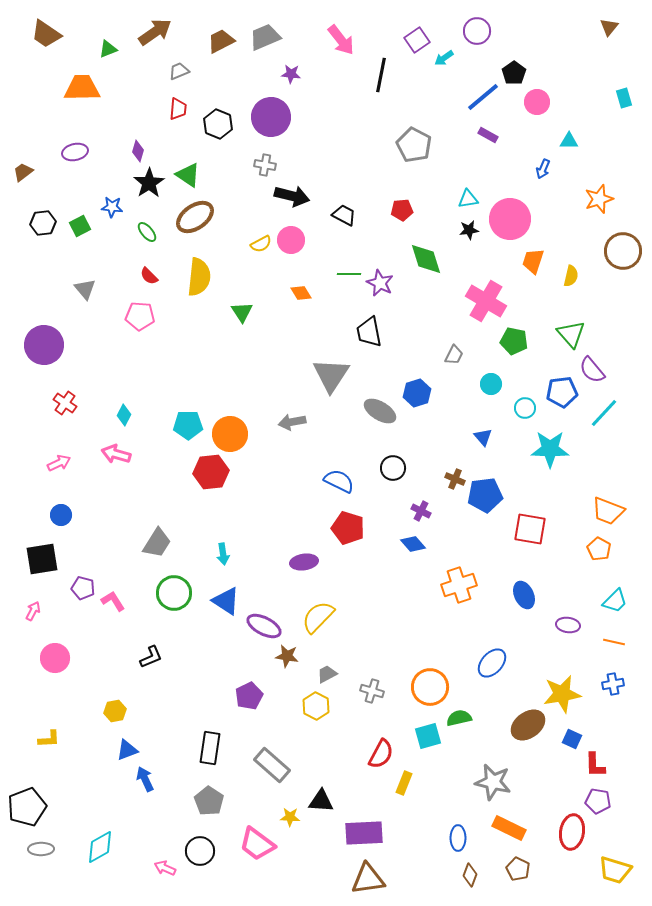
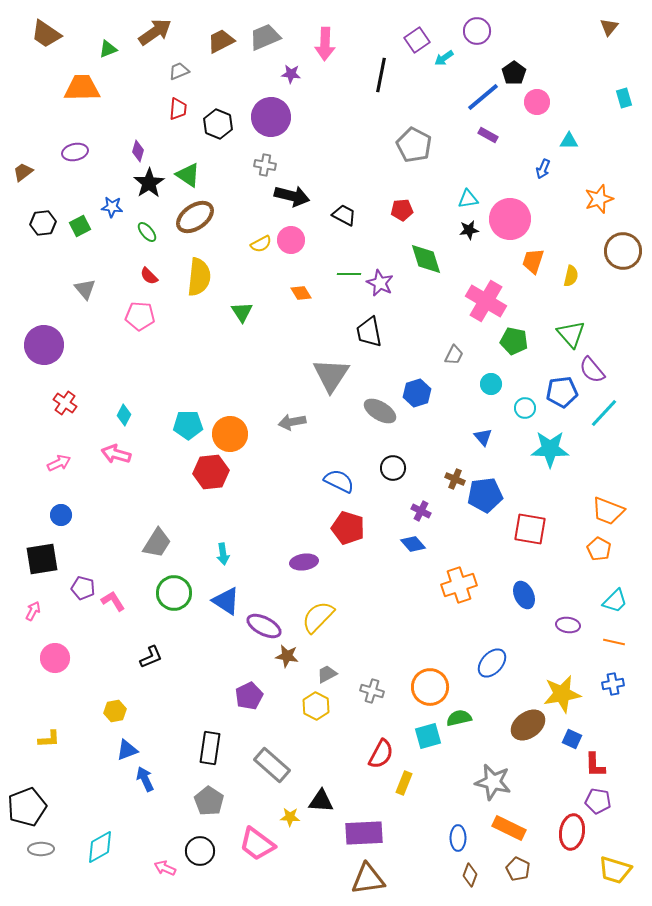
pink arrow at (341, 40): moved 16 px left, 4 px down; rotated 40 degrees clockwise
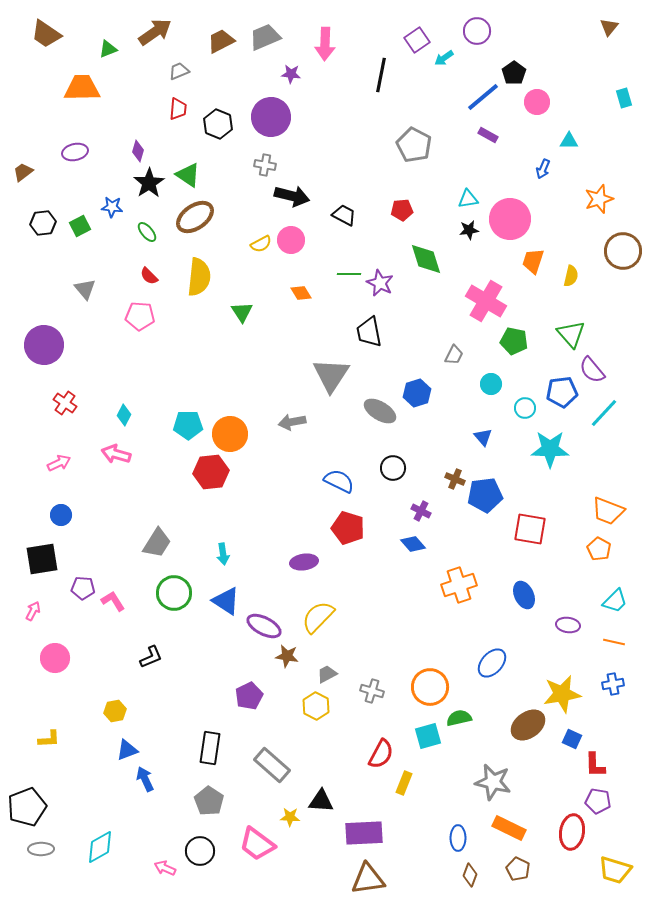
purple pentagon at (83, 588): rotated 10 degrees counterclockwise
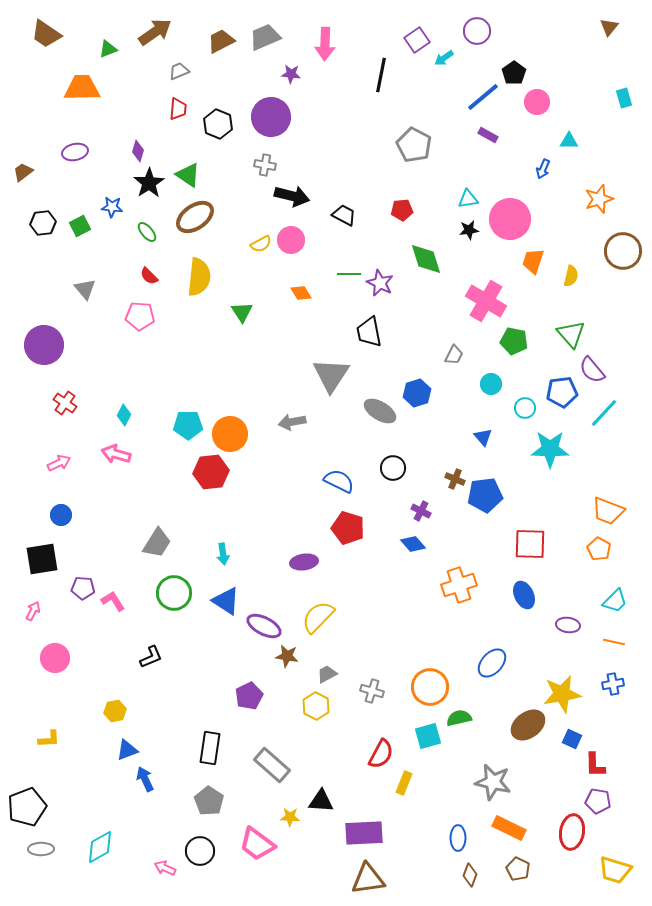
red square at (530, 529): moved 15 px down; rotated 8 degrees counterclockwise
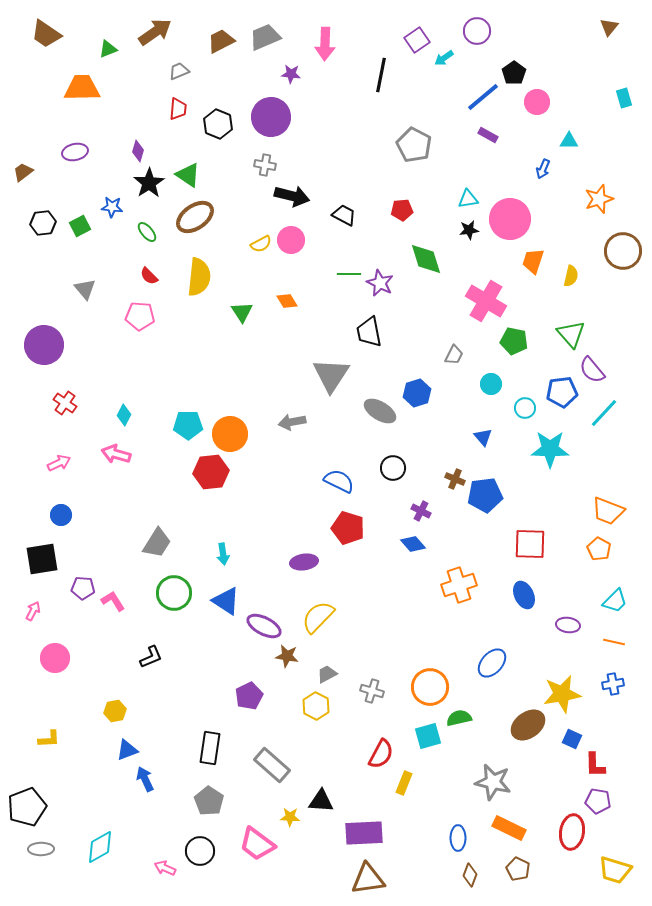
orange diamond at (301, 293): moved 14 px left, 8 px down
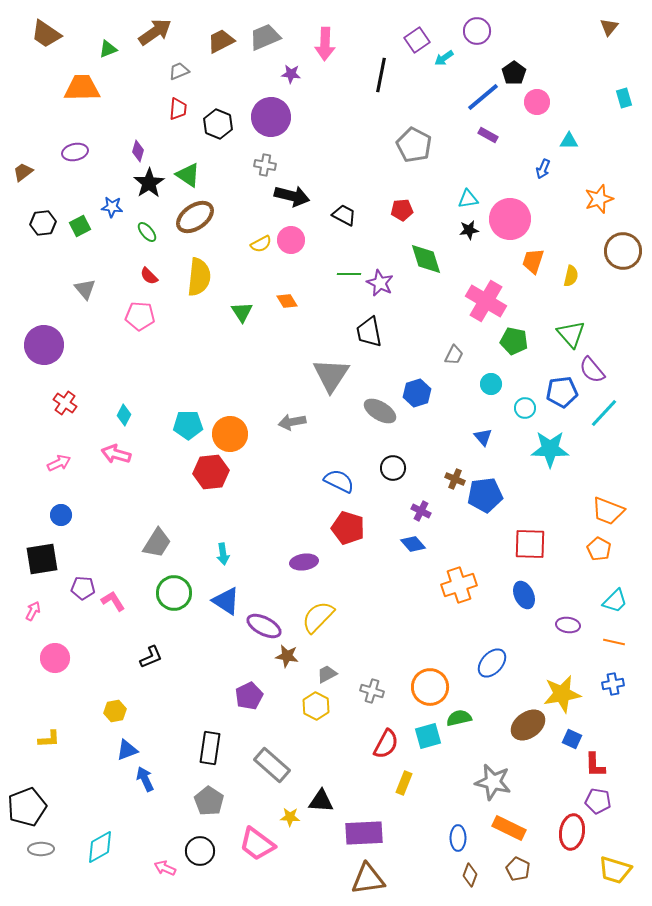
red semicircle at (381, 754): moved 5 px right, 10 px up
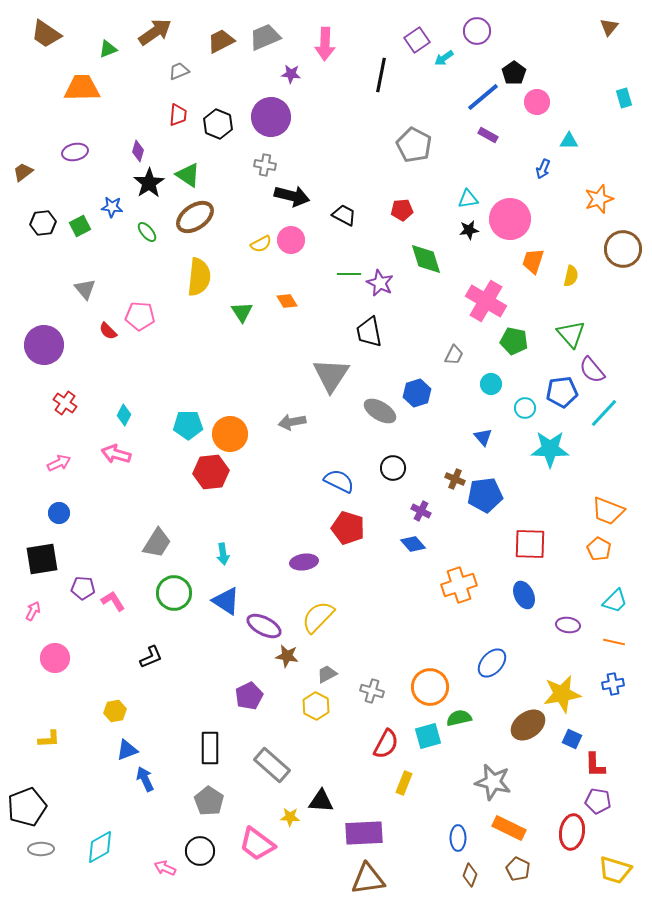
red trapezoid at (178, 109): moved 6 px down
brown circle at (623, 251): moved 2 px up
red semicircle at (149, 276): moved 41 px left, 55 px down
blue circle at (61, 515): moved 2 px left, 2 px up
black rectangle at (210, 748): rotated 8 degrees counterclockwise
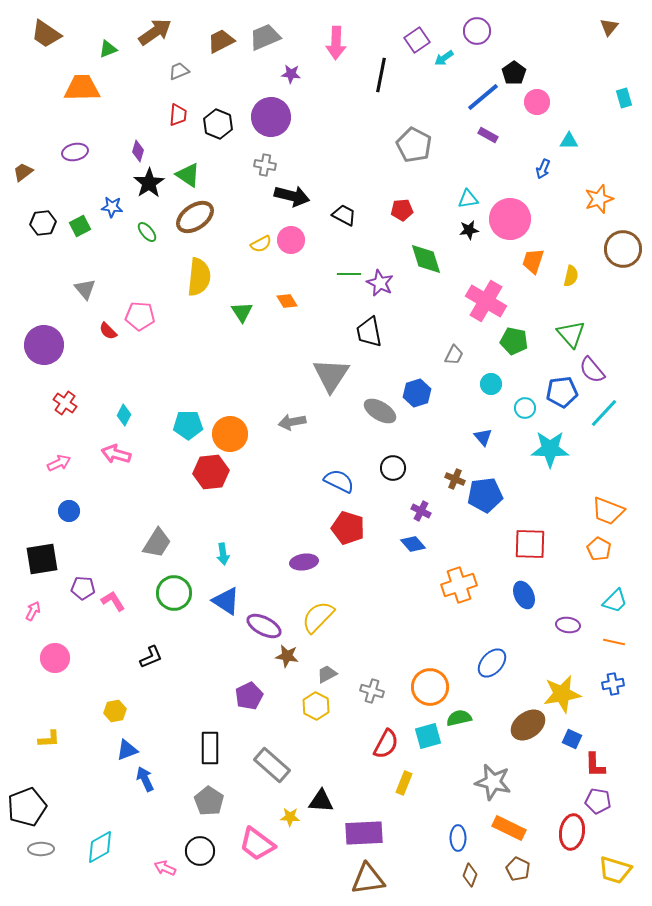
pink arrow at (325, 44): moved 11 px right, 1 px up
blue circle at (59, 513): moved 10 px right, 2 px up
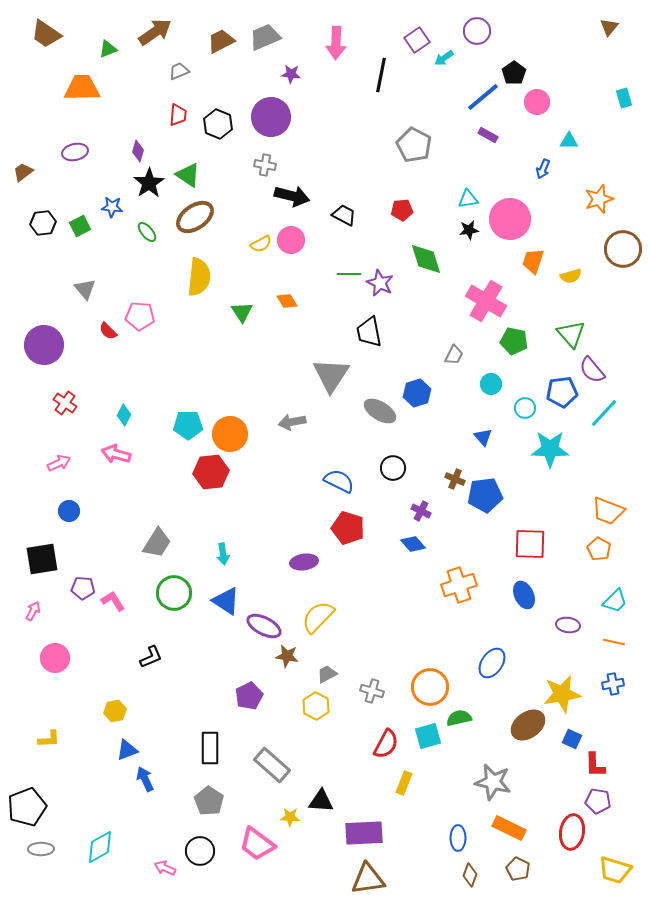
yellow semicircle at (571, 276): rotated 60 degrees clockwise
blue ellipse at (492, 663): rotated 8 degrees counterclockwise
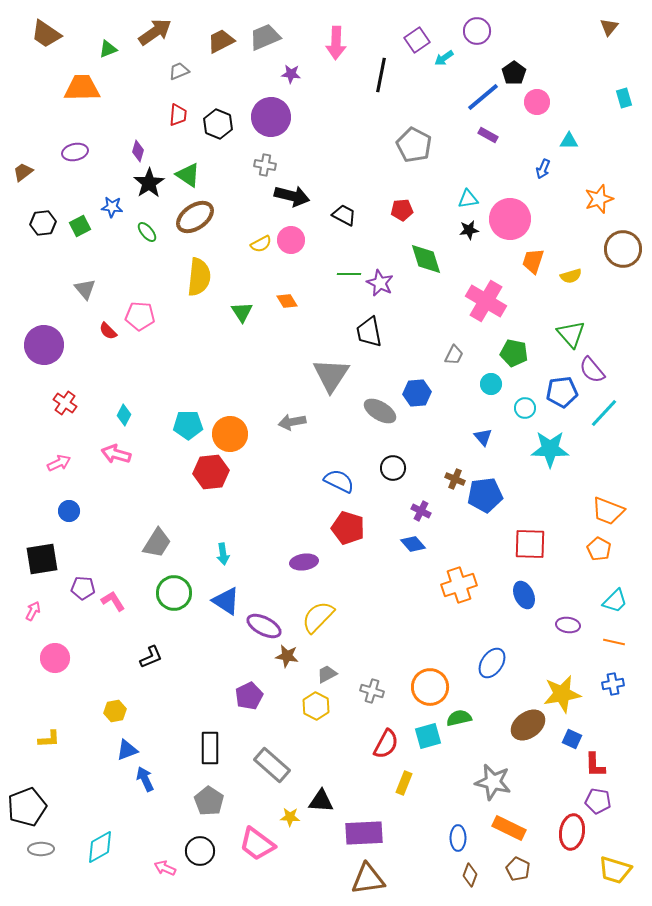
green pentagon at (514, 341): moved 12 px down
blue hexagon at (417, 393): rotated 12 degrees clockwise
